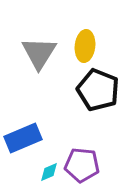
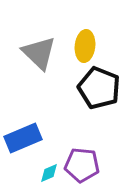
gray triangle: rotated 18 degrees counterclockwise
black pentagon: moved 1 px right, 2 px up
cyan diamond: moved 1 px down
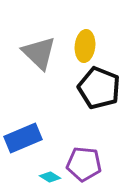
purple pentagon: moved 2 px right, 1 px up
cyan diamond: moved 1 px right, 4 px down; rotated 55 degrees clockwise
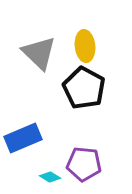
yellow ellipse: rotated 12 degrees counterclockwise
black pentagon: moved 15 px left; rotated 6 degrees clockwise
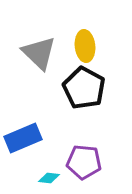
purple pentagon: moved 2 px up
cyan diamond: moved 1 px left, 1 px down; rotated 25 degrees counterclockwise
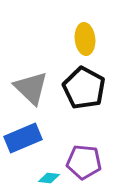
yellow ellipse: moved 7 px up
gray triangle: moved 8 px left, 35 px down
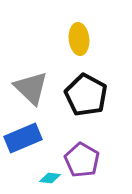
yellow ellipse: moved 6 px left
black pentagon: moved 2 px right, 7 px down
purple pentagon: moved 2 px left, 2 px up; rotated 24 degrees clockwise
cyan diamond: moved 1 px right
